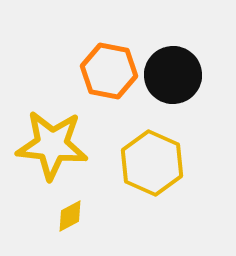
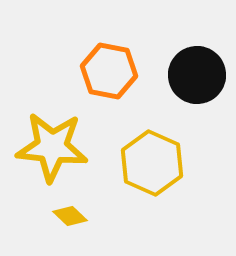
black circle: moved 24 px right
yellow star: moved 2 px down
yellow diamond: rotated 72 degrees clockwise
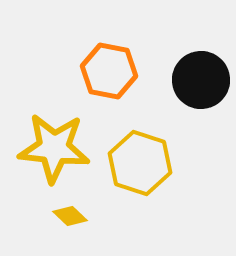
black circle: moved 4 px right, 5 px down
yellow star: moved 2 px right, 1 px down
yellow hexagon: moved 12 px left; rotated 6 degrees counterclockwise
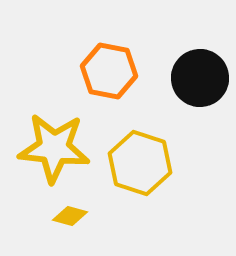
black circle: moved 1 px left, 2 px up
yellow diamond: rotated 28 degrees counterclockwise
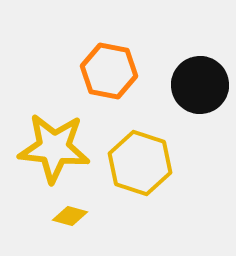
black circle: moved 7 px down
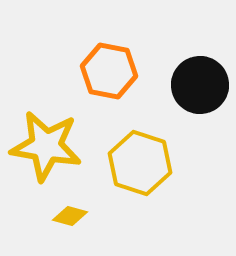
yellow star: moved 8 px left, 2 px up; rotated 4 degrees clockwise
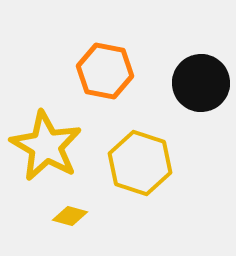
orange hexagon: moved 4 px left
black circle: moved 1 px right, 2 px up
yellow star: rotated 20 degrees clockwise
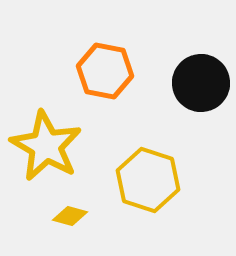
yellow hexagon: moved 8 px right, 17 px down
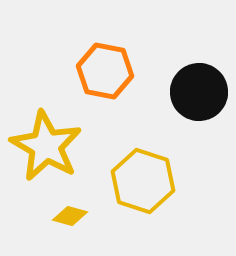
black circle: moved 2 px left, 9 px down
yellow hexagon: moved 5 px left, 1 px down
